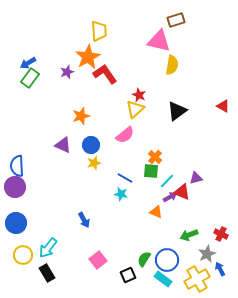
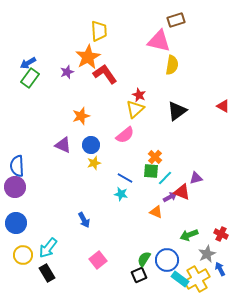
cyan line at (167, 181): moved 2 px left, 3 px up
black square at (128, 275): moved 11 px right
cyan rectangle at (163, 279): moved 17 px right
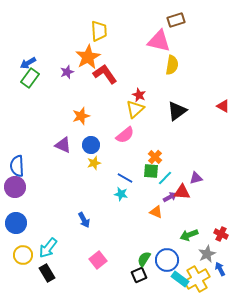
red triangle at (182, 192): rotated 18 degrees counterclockwise
